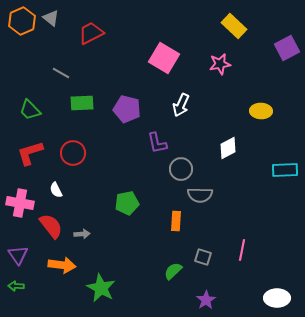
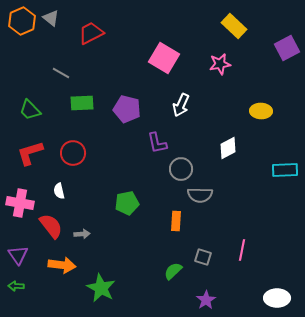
white semicircle: moved 3 px right, 1 px down; rotated 14 degrees clockwise
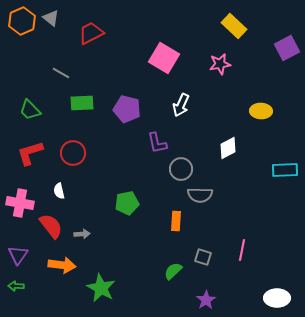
purple triangle: rotated 10 degrees clockwise
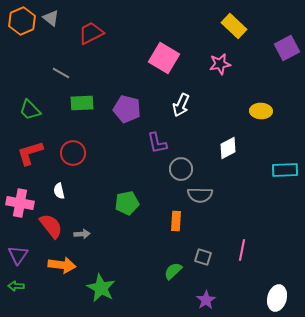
white ellipse: rotated 75 degrees counterclockwise
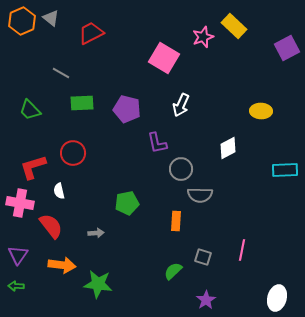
pink star: moved 17 px left, 27 px up; rotated 10 degrees counterclockwise
red L-shape: moved 3 px right, 14 px down
gray arrow: moved 14 px right, 1 px up
green star: moved 3 px left, 4 px up; rotated 20 degrees counterclockwise
